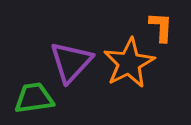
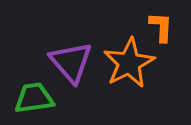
purple triangle: rotated 24 degrees counterclockwise
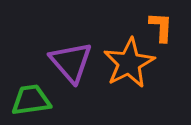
green trapezoid: moved 3 px left, 2 px down
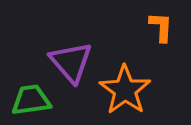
orange star: moved 4 px left, 27 px down; rotated 9 degrees counterclockwise
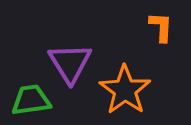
purple triangle: moved 1 px left, 1 px down; rotated 9 degrees clockwise
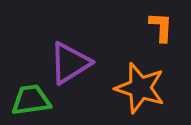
purple triangle: rotated 30 degrees clockwise
orange star: moved 15 px right, 2 px up; rotated 18 degrees counterclockwise
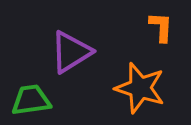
purple triangle: moved 1 px right, 11 px up
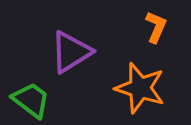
orange L-shape: moved 5 px left; rotated 20 degrees clockwise
green trapezoid: rotated 45 degrees clockwise
